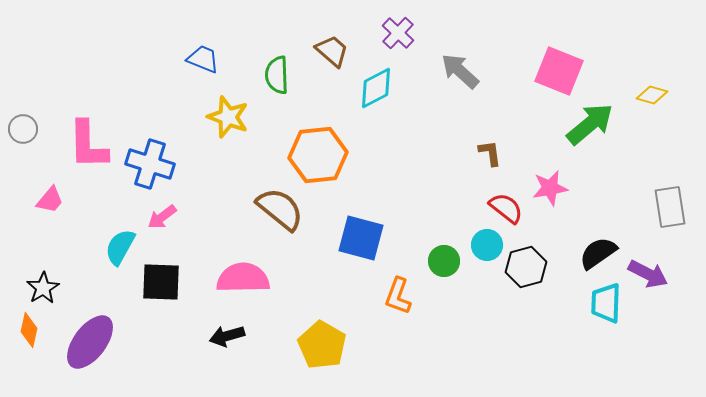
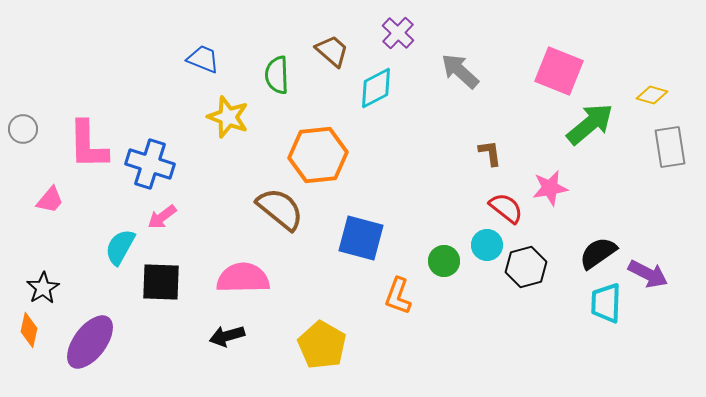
gray rectangle: moved 60 px up
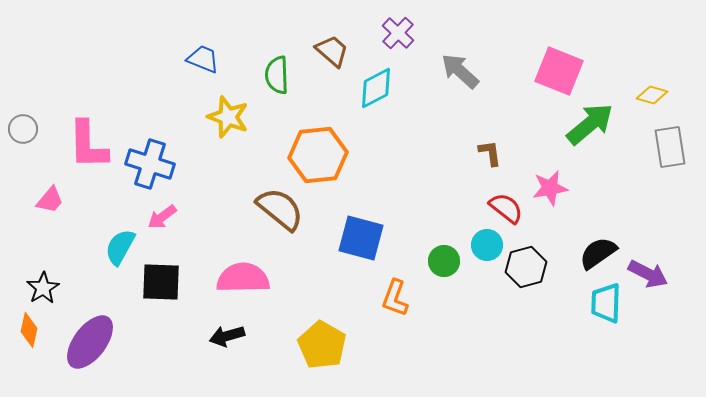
orange L-shape: moved 3 px left, 2 px down
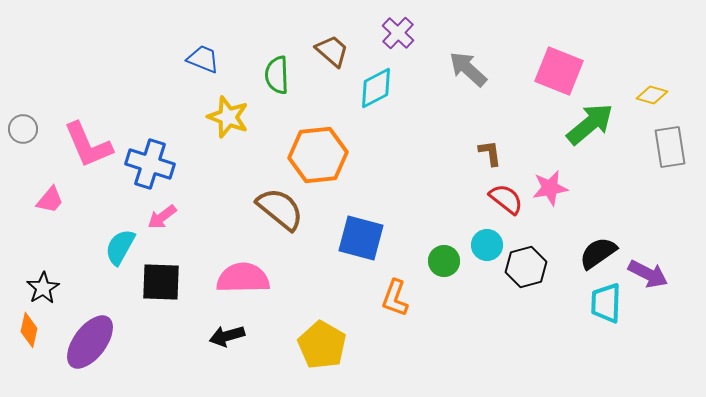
gray arrow: moved 8 px right, 2 px up
pink L-shape: rotated 22 degrees counterclockwise
red semicircle: moved 9 px up
